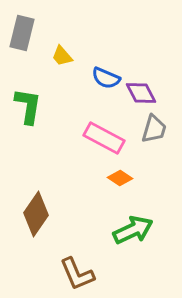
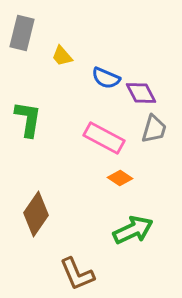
green L-shape: moved 13 px down
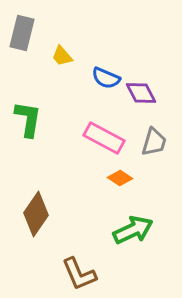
gray trapezoid: moved 13 px down
brown L-shape: moved 2 px right
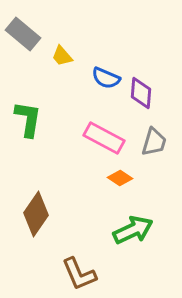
gray rectangle: moved 1 px right, 1 px down; rotated 64 degrees counterclockwise
purple diamond: rotated 32 degrees clockwise
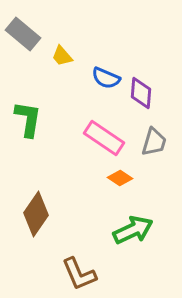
pink rectangle: rotated 6 degrees clockwise
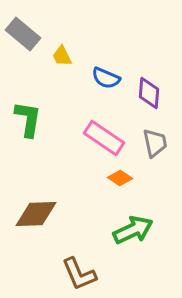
yellow trapezoid: rotated 15 degrees clockwise
purple diamond: moved 8 px right
gray trapezoid: moved 1 px right, 1 px down; rotated 28 degrees counterclockwise
brown diamond: rotated 54 degrees clockwise
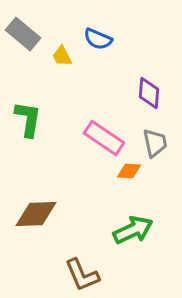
blue semicircle: moved 8 px left, 39 px up
orange diamond: moved 9 px right, 7 px up; rotated 30 degrees counterclockwise
brown L-shape: moved 3 px right, 1 px down
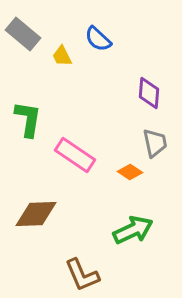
blue semicircle: rotated 20 degrees clockwise
pink rectangle: moved 29 px left, 17 px down
orange diamond: moved 1 px right, 1 px down; rotated 30 degrees clockwise
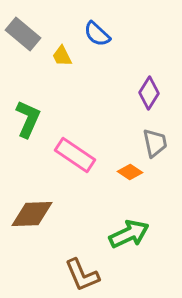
blue semicircle: moved 1 px left, 5 px up
purple diamond: rotated 28 degrees clockwise
green L-shape: rotated 15 degrees clockwise
brown diamond: moved 4 px left
green arrow: moved 4 px left, 4 px down
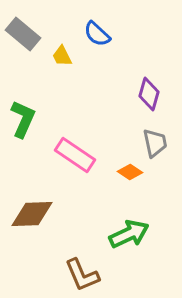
purple diamond: moved 1 px down; rotated 16 degrees counterclockwise
green L-shape: moved 5 px left
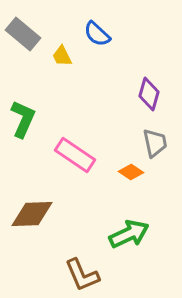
orange diamond: moved 1 px right
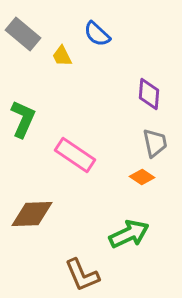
purple diamond: rotated 12 degrees counterclockwise
orange diamond: moved 11 px right, 5 px down
